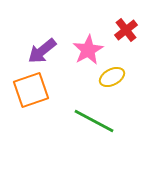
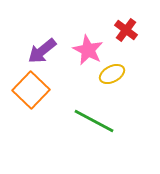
red cross: rotated 15 degrees counterclockwise
pink star: rotated 16 degrees counterclockwise
yellow ellipse: moved 3 px up
orange square: rotated 27 degrees counterclockwise
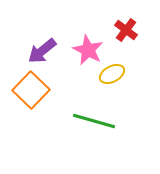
green line: rotated 12 degrees counterclockwise
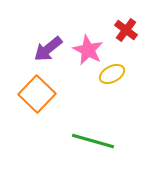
purple arrow: moved 6 px right, 2 px up
orange square: moved 6 px right, 4 px down
green line: moved 1 px left, 20 px down
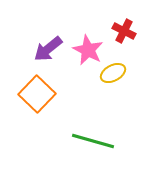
red cross: moved 2 px left, 1 px down; rotated 10 degrees counterclockwise
yellow ellipse: moved 1 px right, 1 px up
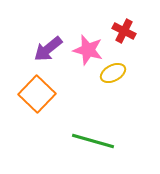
pink star: rotated 12 degrees counterclockwise
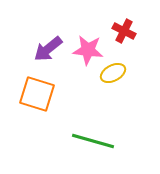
pink star: rotated 8 degrees counterclockwise
orange square: rotated 27 degrees counterclockwise
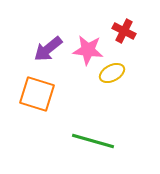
yellow ellipse: moved 1 px left
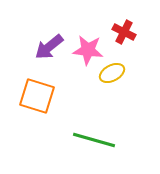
red cross: moved 1 px down
purple arrow: moved 1 px right, 2 px up
orange square: moved 2 px down
green line: moved 1 px right, 1 px up
